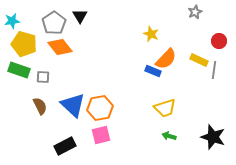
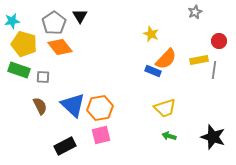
yellow rectangle: rotated 36 degrees counterclockwise
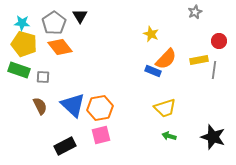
cyan star: moved 10 px right, 2 px down; rotated 14 degrees clockwise
